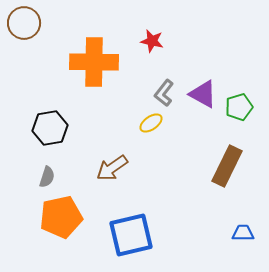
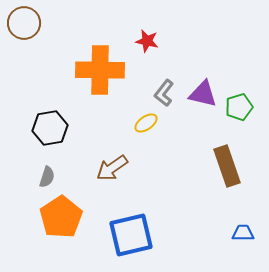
red star: moved 5 px left
orange cross: moved 6 px right, 8 px down
purple triangle: rotated 16 degrees counterclockwise
yellow ellipse: moved 5 px left
brown rectangle: rotated 45 degrees counterclockwise
orange pentagon: rotated 21 degrees counterclockwise
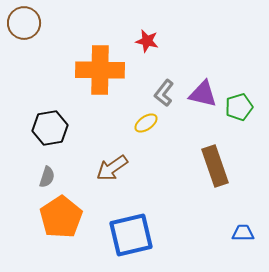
brown rectangle: moved 12 px left
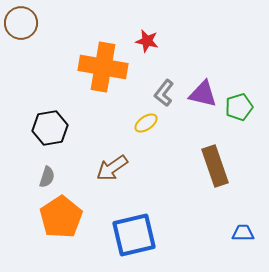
brown circle: moved 3 px left
orange cross: moved 3 px right, 3 px up; rotated 9 degrees clockwise
blue square: moved 3 px right
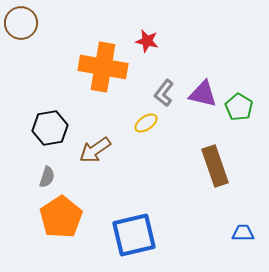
green pentagon: rotated 24 degrees counterclockwise
brown arrow: moved 17 px left, 18 px up
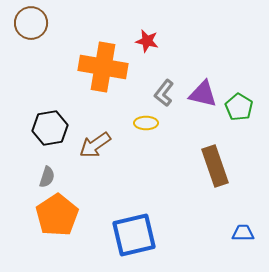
brown circle: moved 10 px right
yellow ellipse: rotated 35 degrees clockwise
brown arrow: moved 5 px up
orange pentagon: moved 4 px left, 2 px up
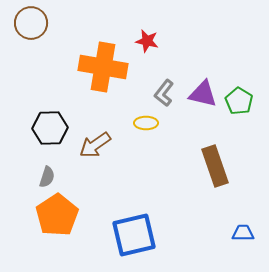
green pentagon: moved 6 px up
black hexagon: rotated 8 degrees clockwise
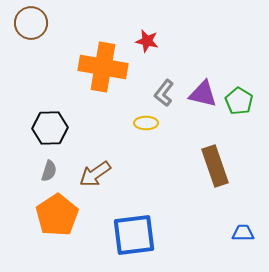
brown arrow: moved 29 px down
gray semicircle: moved 2 px right, 6 px up
blue square: rotated 6 degrees clockwise
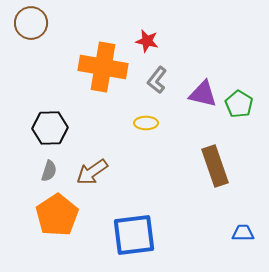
gray L-shape: moved 7 px left, 13 px up
green pentagon: moved 3 px down
brown arrow: moved 3 px left, 2 px up
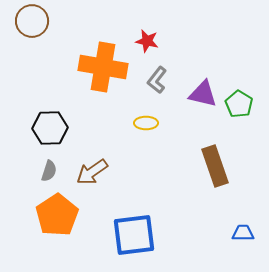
brown circle: moved 1 px right, 2 px up
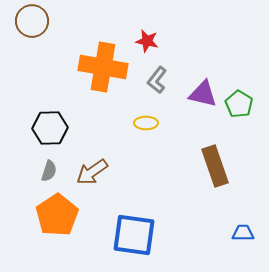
blue square: rotated 15 degrees clockwise
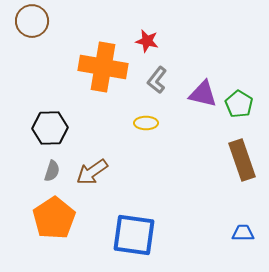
brown rectangle: moved 27 px right, 6 px up
gray semicircle: moved 3 px right
orange pentagon: moved 3 px left, 3 px down
